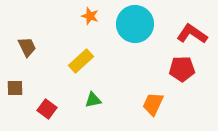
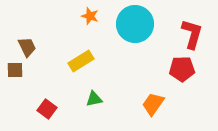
red L-shape: rotated 72 degrees clockwise
yellow rectangle: rotated 10 degrees clockwise
brown square: moved 18 px up
green triangle: moved 1 px right, 1 px up
orange trapezoid: rotated 10 degrees clockwise
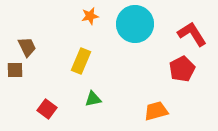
orange star: rotated 30 degrees counterclockwise
red L-shape: rotated 48 degrees counterclockwise
yellow rectangle: rotated 35 degrees counterclockwise
red pentagon: rotated 25 degrees counterclockwise
green triangle: moved 1 px left
orange trapezoid: moved 3 px right, 7 px down; rotated 40 degrees clockwise
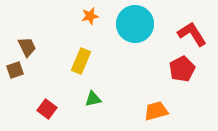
brown square: rotated 18 degrees counterclockwise
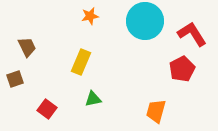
cyan circle: moved 10 px right, 3 px up
yellow rectangle: moved 1 px down
brown square: moved 9 px down
orange trapezoid: rotated 60 degrees counterclockwise
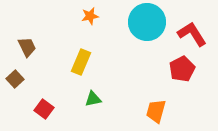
cyan circle: moved 2 px right, 1 px down
brown square: rotated 24 degrees counterclockwise
red square: moved 3 px left
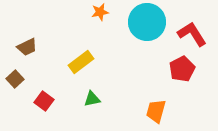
orange star: moved 10 px right, 4 px up
brown trapezoid: rotated 90 degrees clockwise
yellow rectangle: rotated 30 degrees clockwise
green triangle: moved 1 px left
red square: moved 8 px up
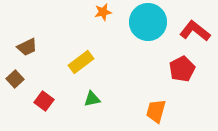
orange star: moved 3 px right
cyan circle: moved 1 px right
red L-shape: moved 3 px right, 3 px up; rotated 20 degrees counterclockwise
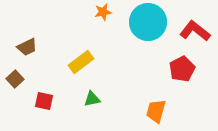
red square: rotated 24 degrees counterclockwise
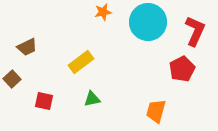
red L-shape: rotated 76 degrees clockwise
brown square: moved 3 px left
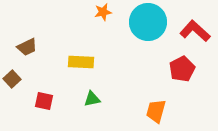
red L-shape: rotated 72 degrees counterclockwise
yellow rectangle: rotated 40 degrees clockwise
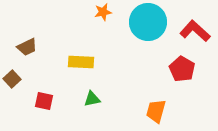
red pentagon: rotated 15 degrees counterclockwise
